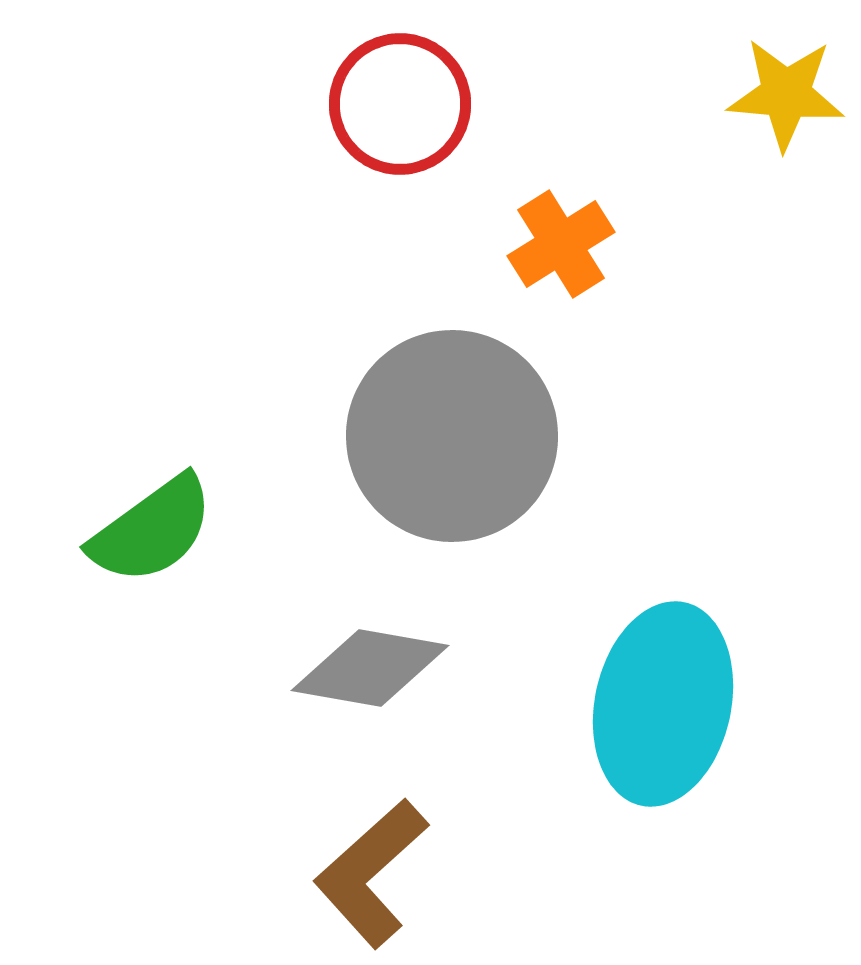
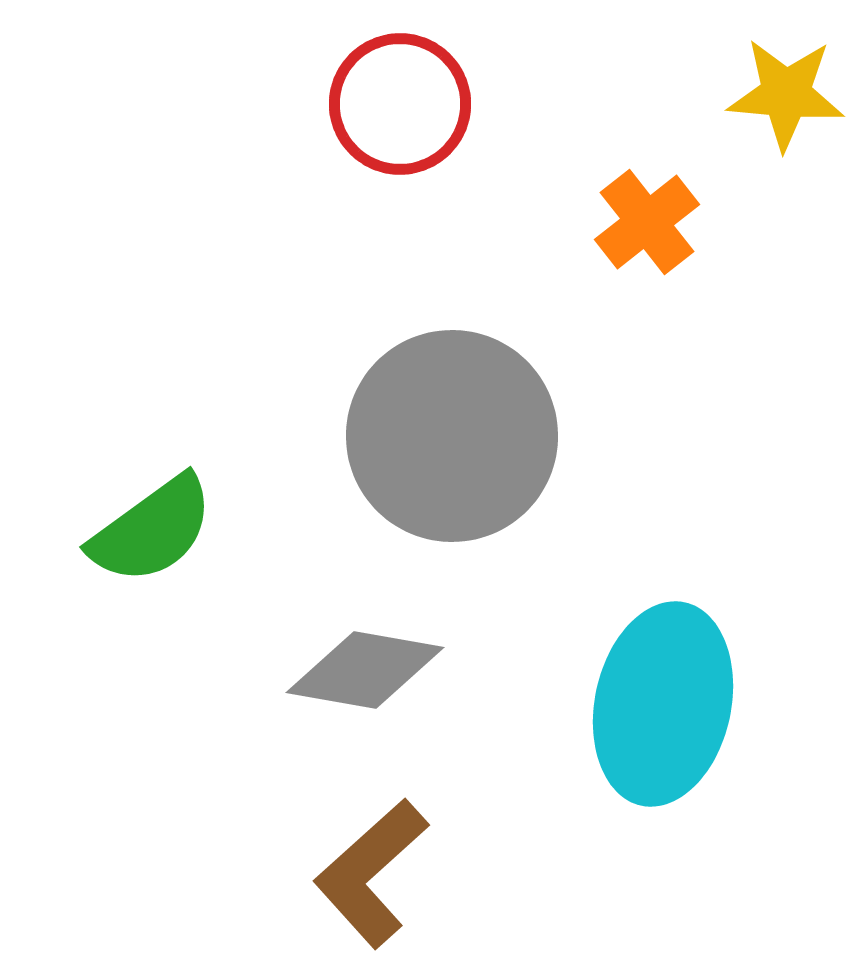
orange cross: moved 86 px right, 22 px up; rotated 6 degrees counterclockwise
gray diamond: moved 5 px left, 2 px down
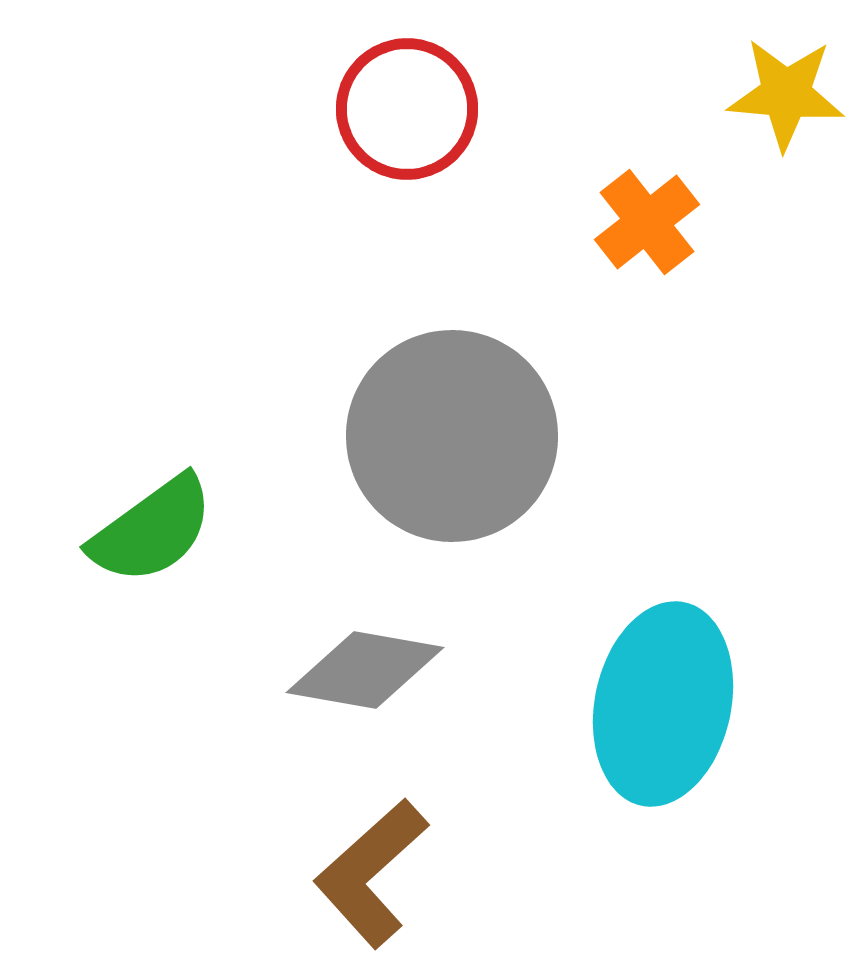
red circle: moved 7 px right, 5 px down
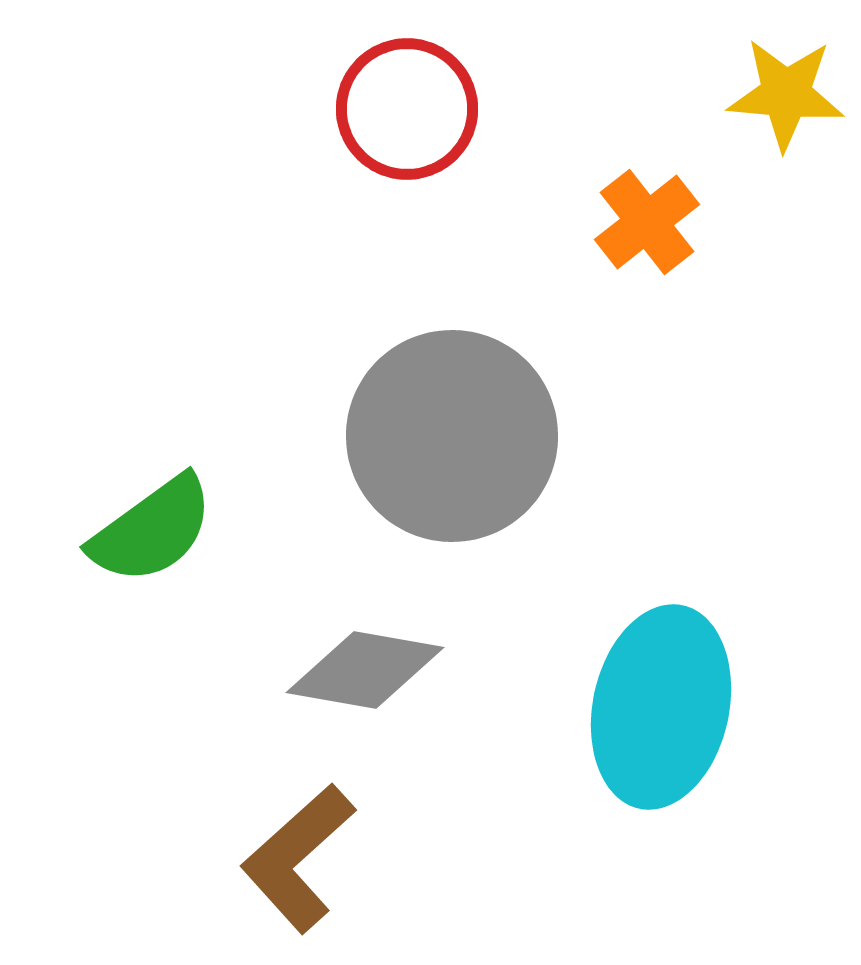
cyan ellipse: moved 2 px left, 3 px down
brown L-shape: moved 73 px left, 15 px up
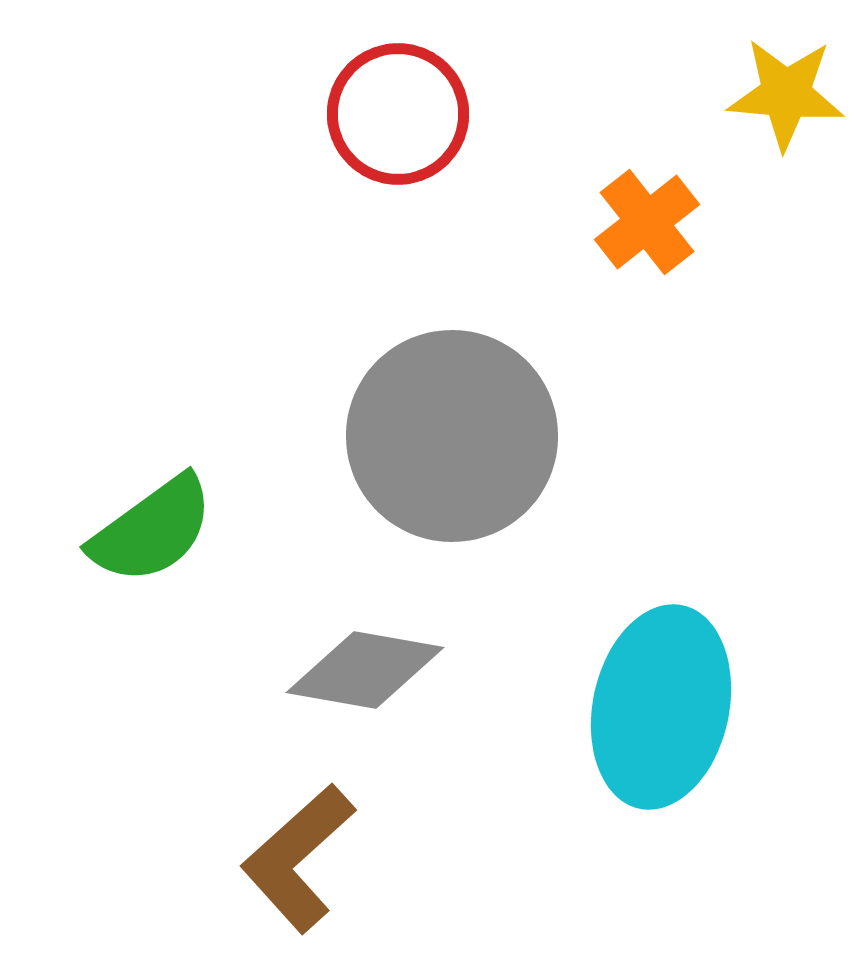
red circle: moved 9 px left, 5 px down
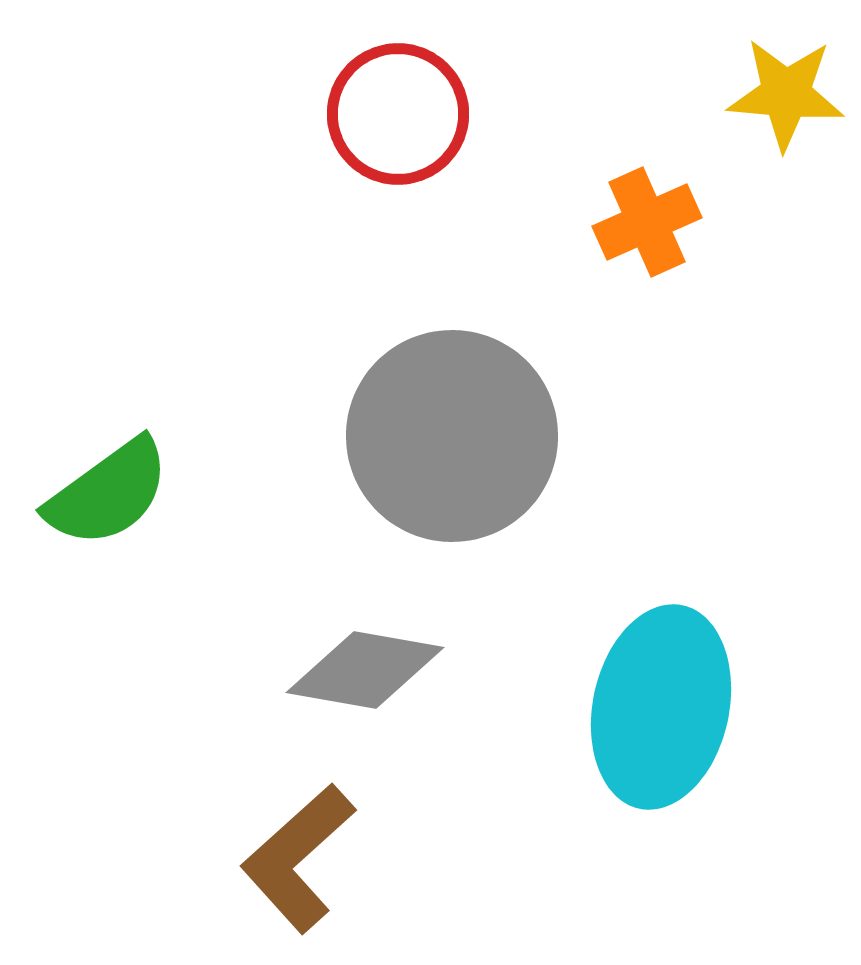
orange cross: rotated 14 degrees clockwise
green semicircle: moved 44 px left, 37 px up
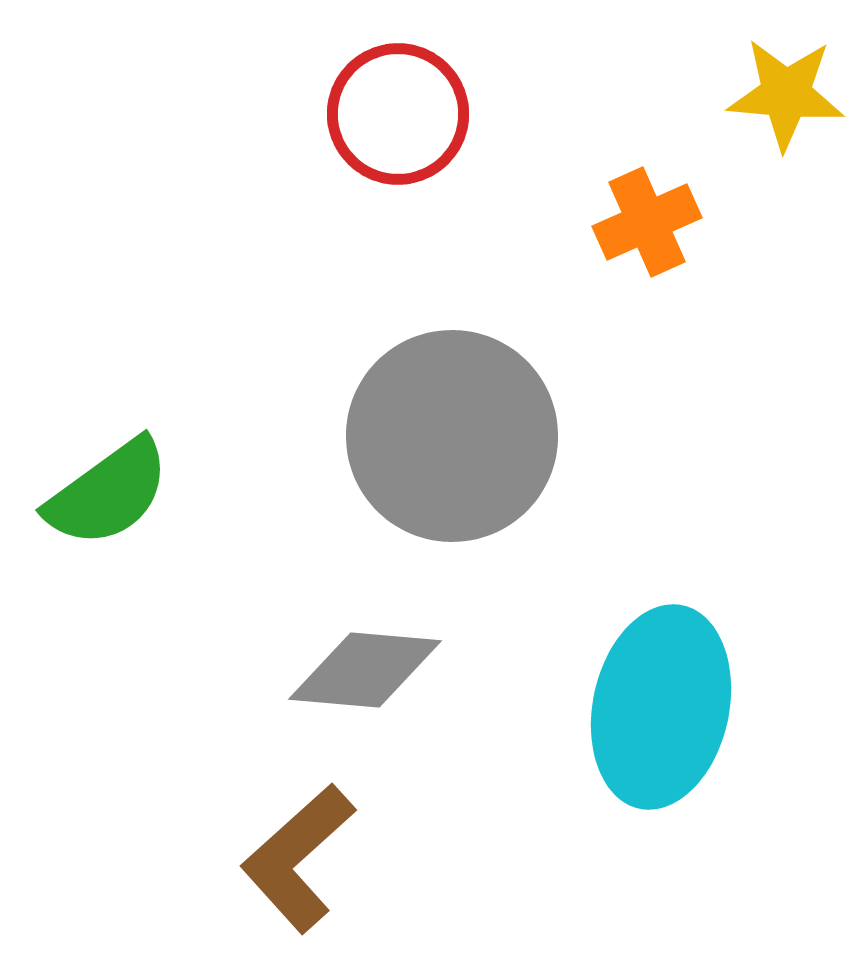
gray diamond: rotated 5 degrees counterclockwise
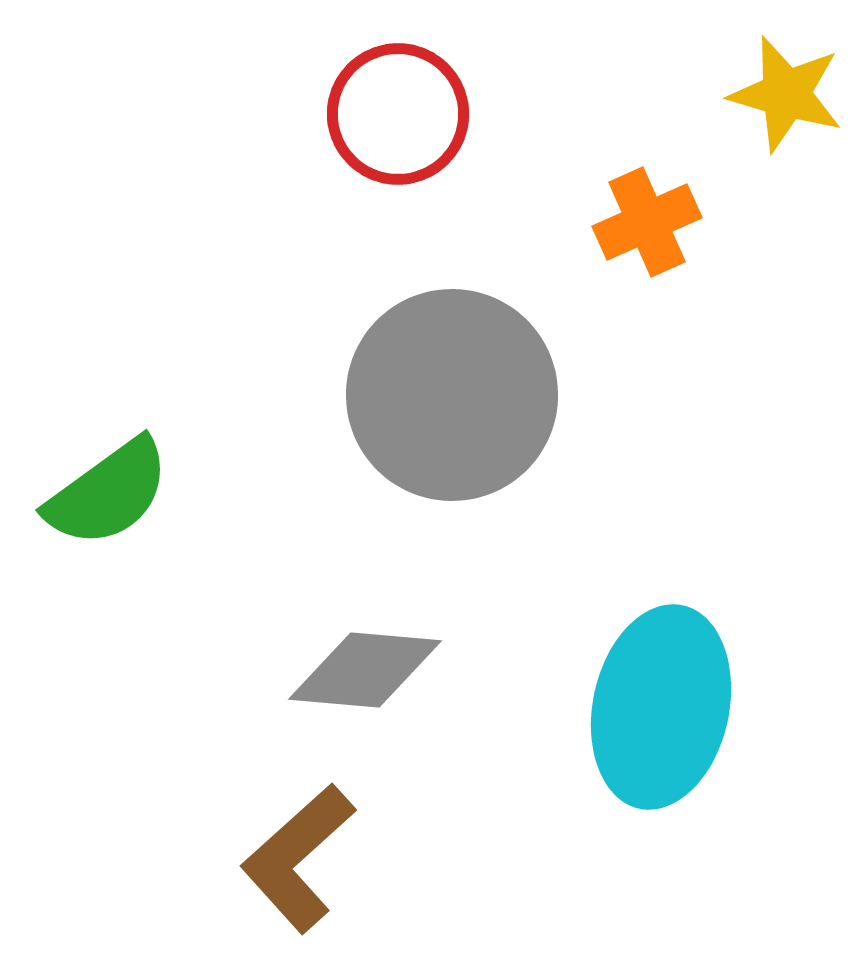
yellow star: rotated 11 degrees clockwise
gray circle: moved 41 px up
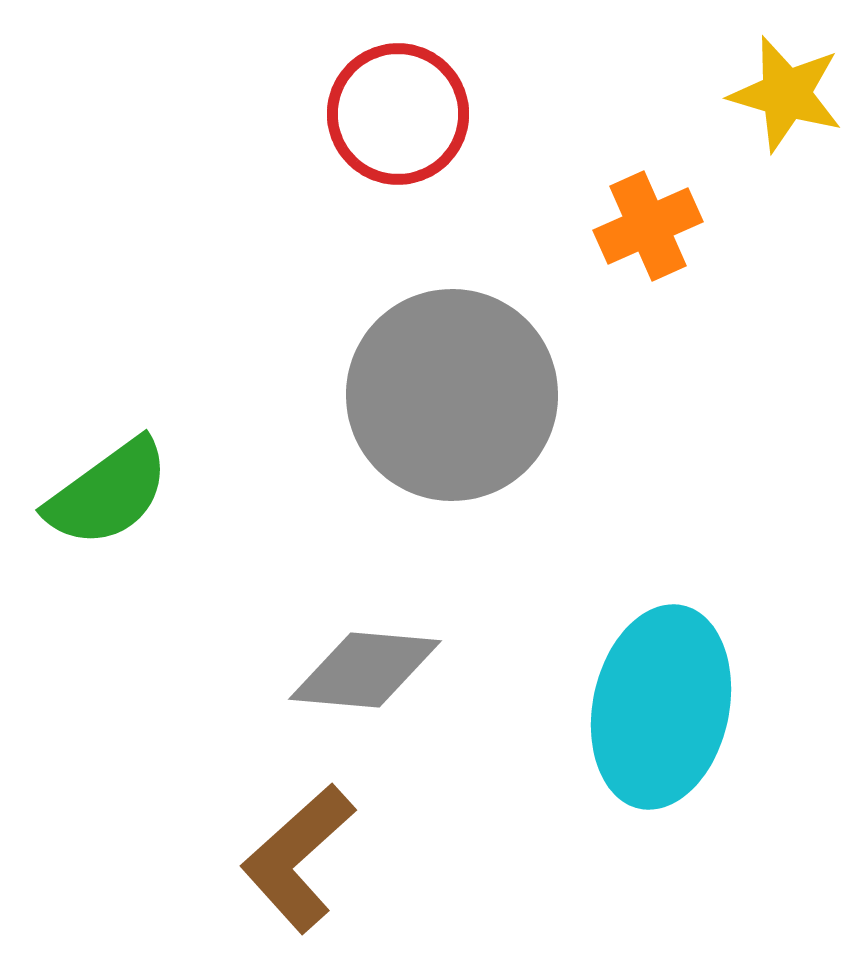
orange cross: moved 1 px right, 4 px down
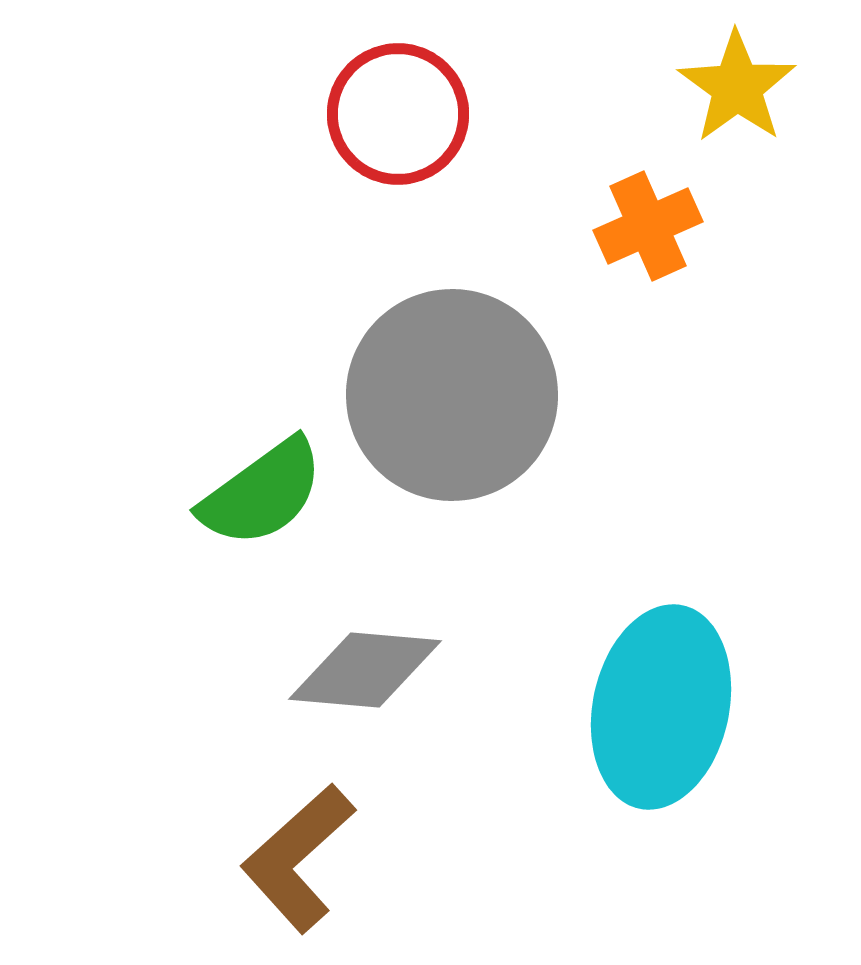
yellow star: moved 49 px left, 7 px up; rotated 20 degrees clockwise
green semicircle: moved 154 px right
